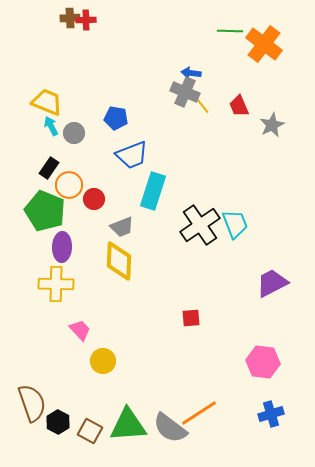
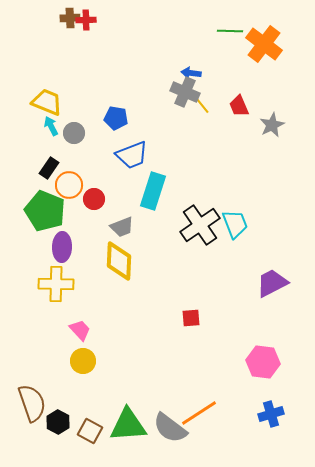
yellow circle: moved 20 px left
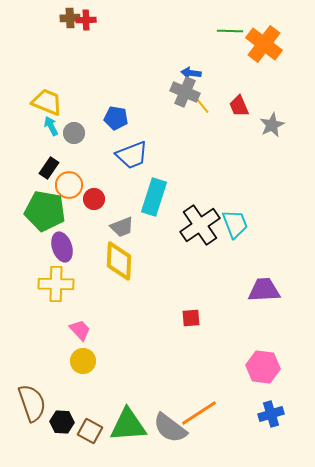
cyan rectangle: moved 1 px right, 6 px down
green pentagon: rotated 12 degrees counterclockwise
purple ellipse: rotated 20 degrees counterclockwise
purple trapezoid: moved 8 px left, 7 px down; rotated 24 degrees clockwise
pink hexagon: moved 5 px down
black hexagon: moved 4 px right; rotated 25 degrees counterclockwise
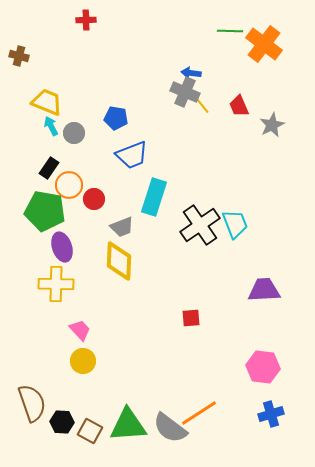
brown cross: moved 51 px left, 38 px down; rotated 18 degrees clockwise
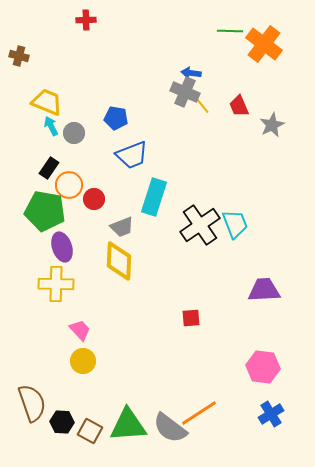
blue cross: rotated 15 degrees counterclockwise
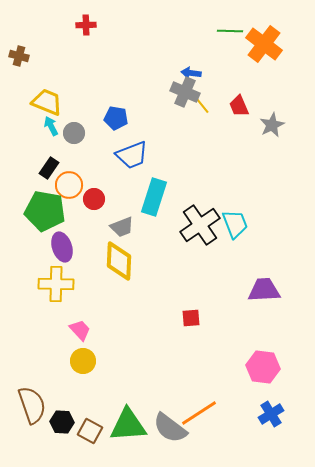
red cross: moved 5 px down
brown semicircle: moved 2 px down
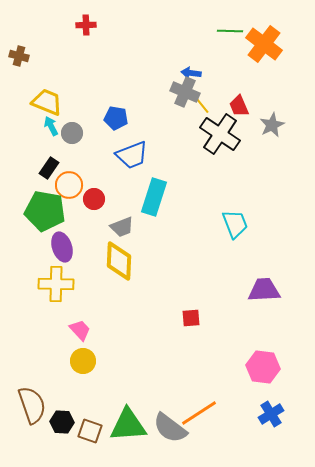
gray circle: moved 2 px left
black cross: moved 20 px right, 91 px up; rotated 21 degrees counterclockwise
brown square: rotated 10 degrees counterclockwise
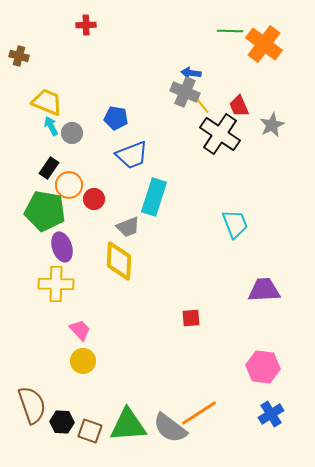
gray trapezoid: moved 6 px right
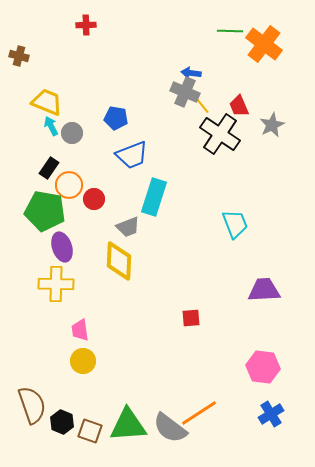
pink trapezoid: rotated 145 degrees counterclockwise
black hexagon: rotated 20 degrees clockwise
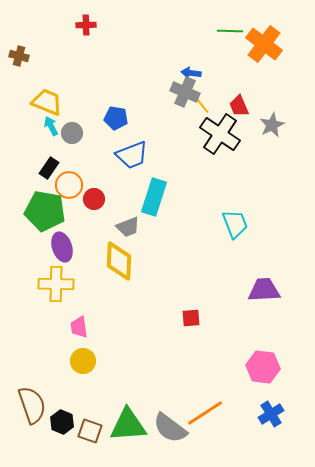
pink trapezoid: moved 1 px left, 3 px up
orange line: moved 6 px right
